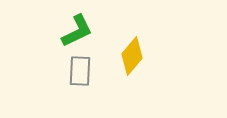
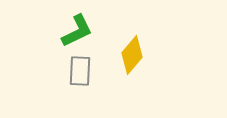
yellow diamond: moved 1 px up
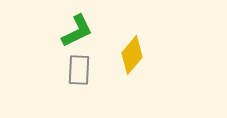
gray rectangle: moved 1 px left, 1 px up
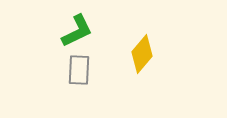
yellow diamond: moved 10 px right, 1 px up
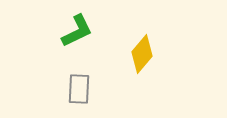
gray rectangle: moved 19 px down
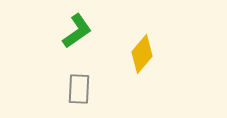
green L-shape: rotated 9 degrees counterclockwise
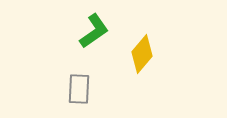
green L-shape: moved 17 px right
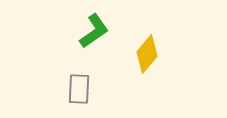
yellow diamond: moved 5 px right
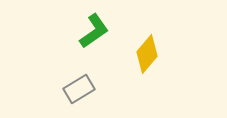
gray rectangle: rotated 56 degrees clockwise
